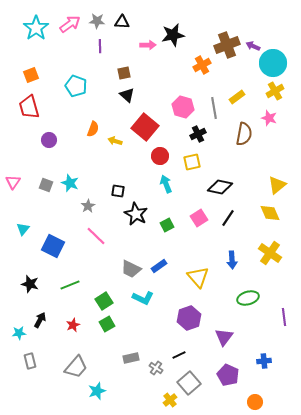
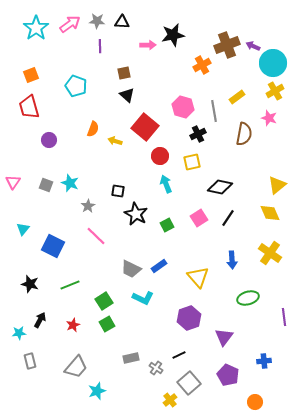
gray line at (214, 108): moved 3 px down
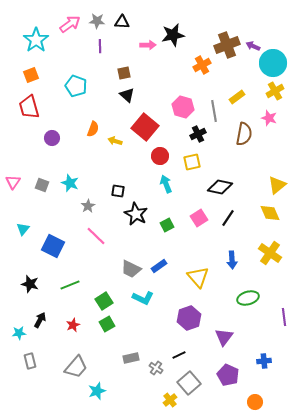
cyan star at (36, 28): moved 12 px down
purple circle at (49, 140): moved 3 px right, 2 px up
gray square at (46, 185): moved 4 px left
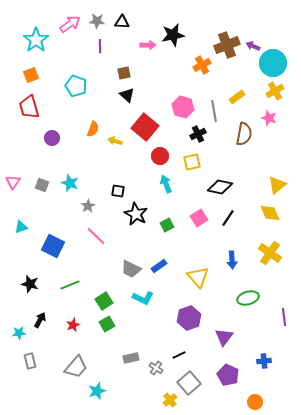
cyan triangle at (23, 229): moved 2 px left, 2 px up; rotated 32 degrees clockwise
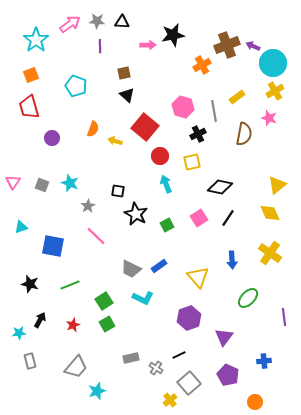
blue square at (53, 246): rotated 15 degrees counterclockwise
green ellipse at (248, 298): rotated 30 degrees counterclockwise
